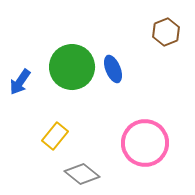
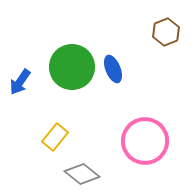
yellow rectangle: moved 1 px down
pink circle: moved 2 px up
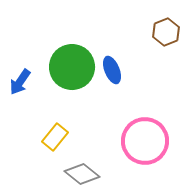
blue ellipse: moved 1 px left, 1 px down
